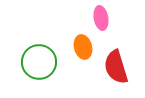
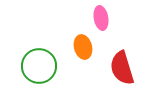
green circle: moved 4 px down
red semicircle: moved 6 px right, 1 px down
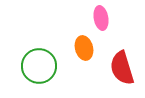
orange ellipse: moved 1 px right, 1 px down
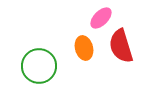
pink ellipse: rotated 55 degrees clockwise
red semicircle: moved 1 px left, 22 px up
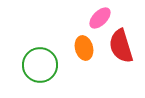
pink ellipse: moved 1 px left
green circle: moved 1 px right, 1 px up
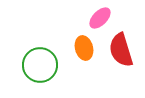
red semicircle: moved 4 px down
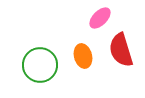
orange ellipse: moved 1 px left, 8 px down
